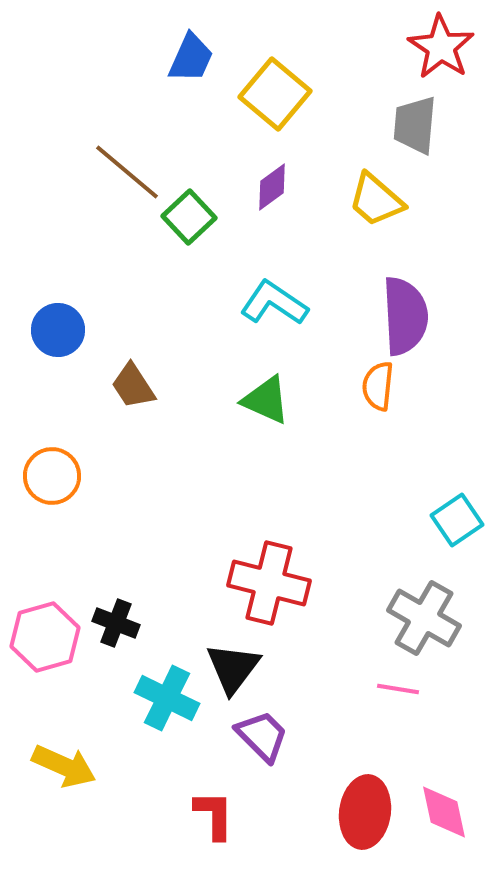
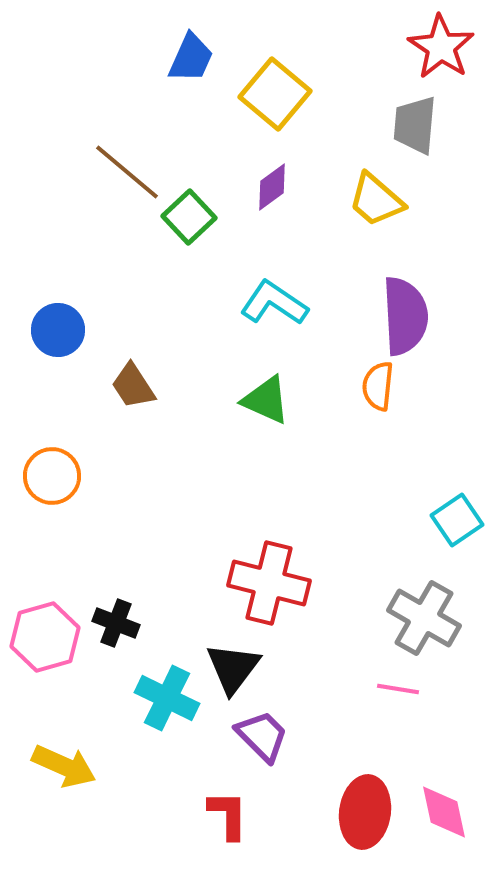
red L-shape: moved 14 px right
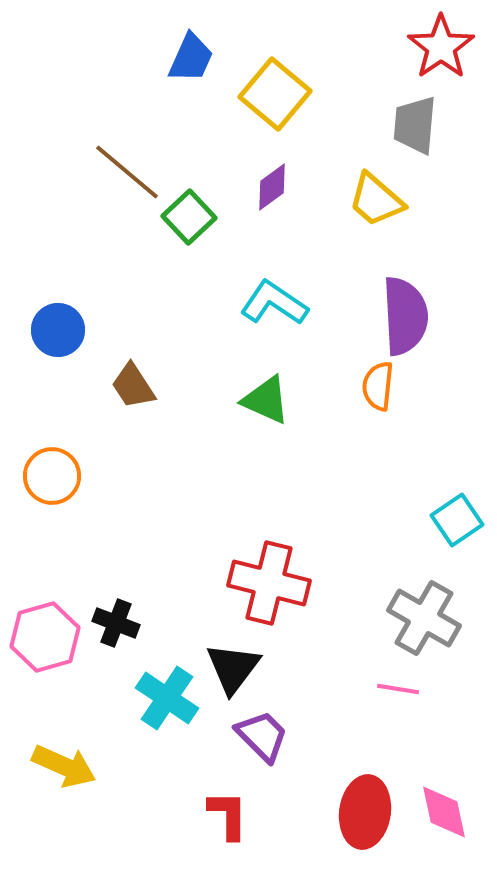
red star: rotated 4 degrees clockwise
cyan cross: rotated 8 degrees clockwise
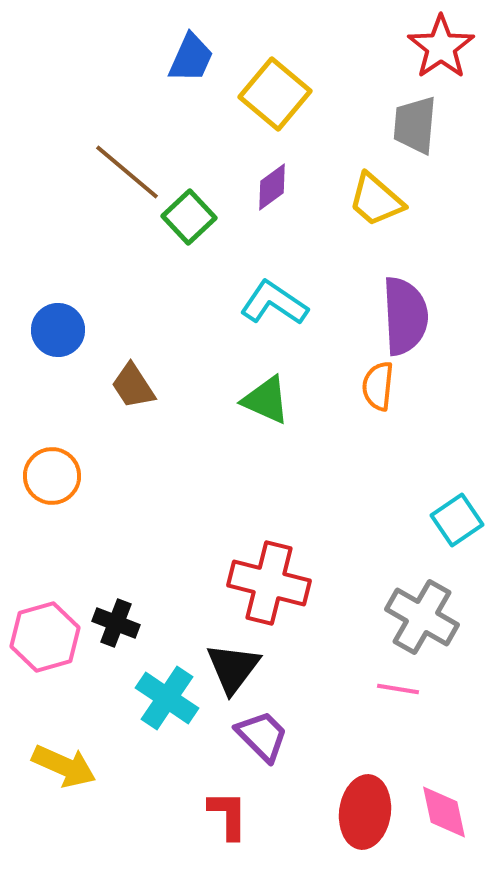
gray cross: moved 2 px left, 1 px up
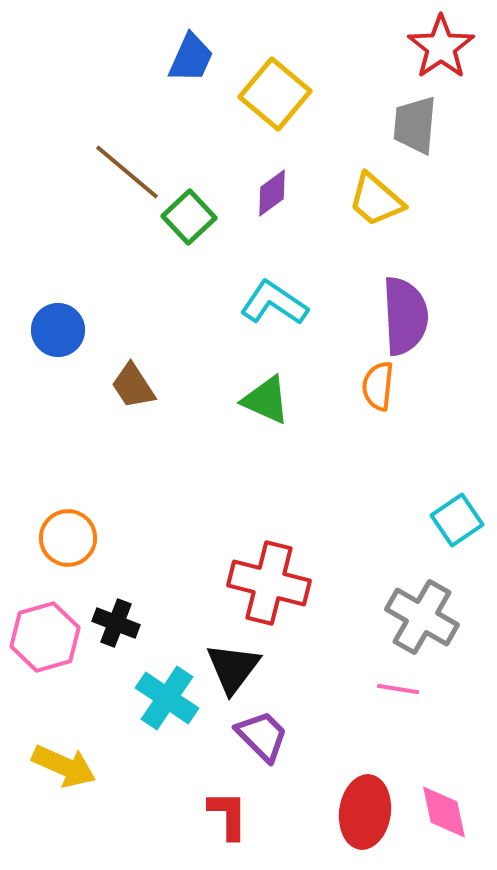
purple diamond: moved 6 px down
orange circle: moved 16 px right, 62 px down
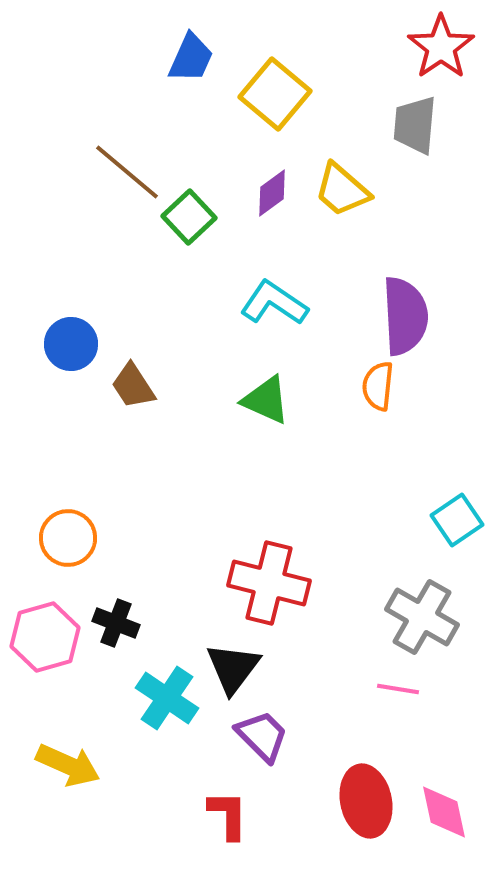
yellow trapezoid: moved 34 px left, 10 px up
blue circle: moved 13 px right, 14 px down
yellow arrow: moved 4 px right, 1 px up
red ellipse: moved 1 px right, 11 px up; rotated 20 degrees counterclockwise
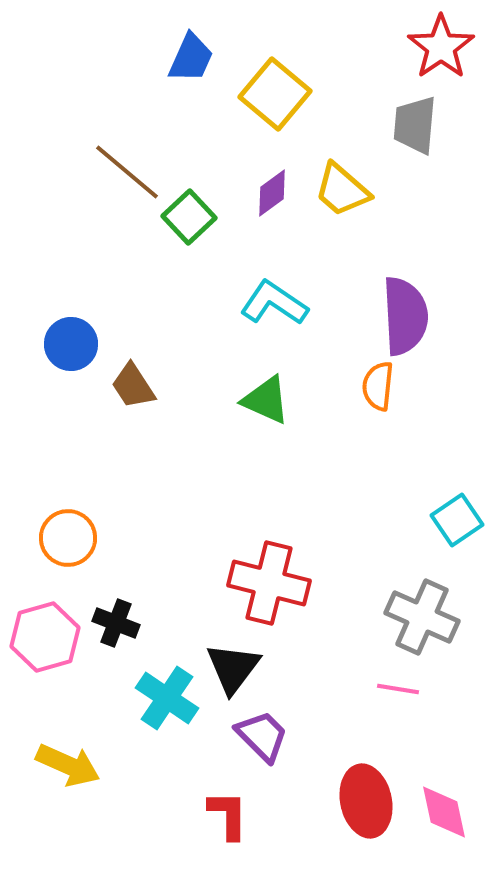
gray cross: rotated 6 degrees counterclockwise
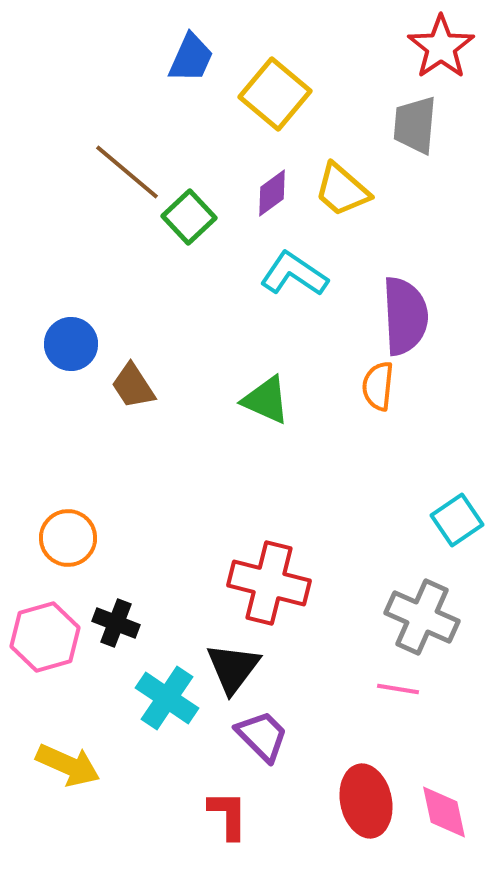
cyan L-shape: moved 20 px right, 29 px up
